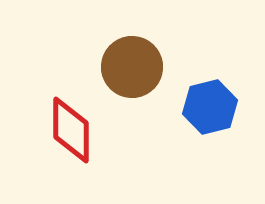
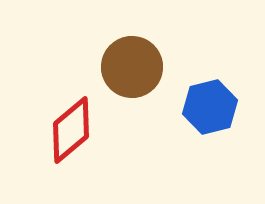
red diamond: rotated 50 degrees clockwise
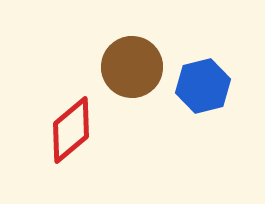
blue hexagon: moved 7 px left, 21 px up
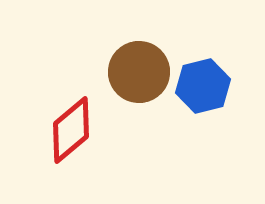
brown circle: moved 7 px right, 5 px down
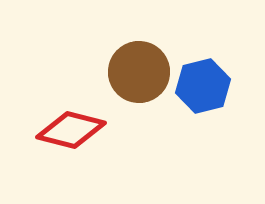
red diamond: rotated 54 degrees clockwise
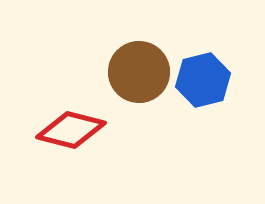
blue hexagon: moved 6 px up
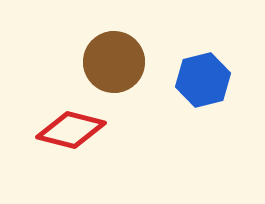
brown circle: moved 25 px left, 10 px up
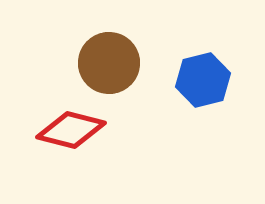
brown circle: moved 5 px left, 1 px down
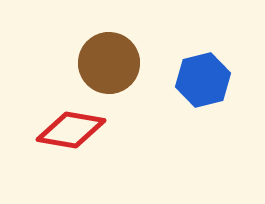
red diamond: rotated 4 degrees counterclockwise
